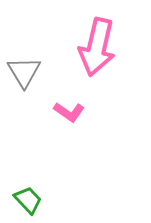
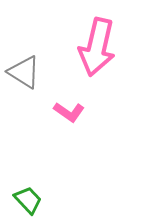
gray triangle: rotated 27 degrees counterclockwise
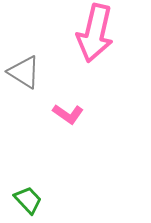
pink arrow: moved 2 px left, 14 px up
pink L-shape: moved 1 px left, 2 px down
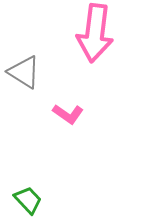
pink arrow: rotated 6 degrees counterclockwise
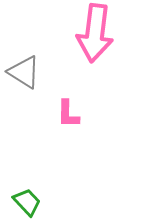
pink L-shape: rotated 56 degrees clockwise
green trapezoid: moved 1 px left, 2 px down
